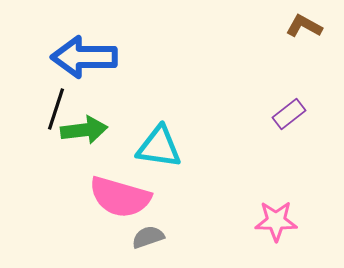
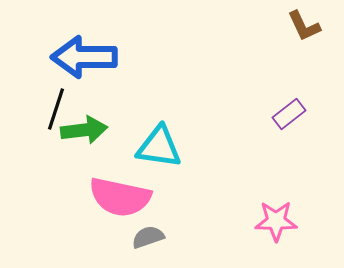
brown L-shape: rotated 144 degrees counterclockwise
pink semicircle: rotated 4 degrees counterclockwise
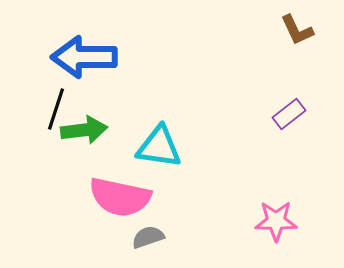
brown L-shape: moved 7 px left, 4 px down
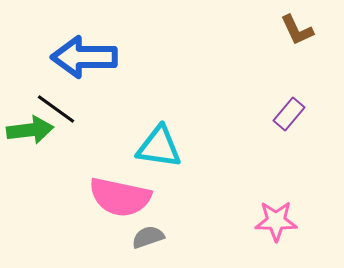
black line: rotated 72 degrees counterclockwise
purple rectangle: rotated 12 degrees counterclockwise
green arrow: moved 54 px left
